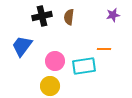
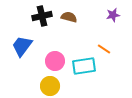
brown semicircle: rotated 98 degrees clockwise
orange line: rotated 32 degrees clockwise
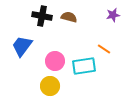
black cross: rotated 24 degrees clockwise
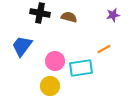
black cross: moved 2 px left, 3 px up
orange line: rotated 64 degrees counterclockwise
cyan rectangle: moved 3 px left, 2 px down
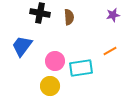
brown semicircle: rotated 70 degrees clockwise
orange line: moved 6 px right, 2 px down
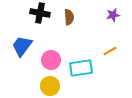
pink circle: moved 4 px left, 1 px up
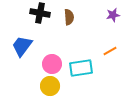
pink circle: moved 1 px right, 4 px down
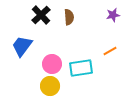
black cross: moved 1 px right, 2 px down; rotated 36 degrees clockwise
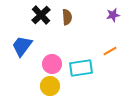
brown semicircle: moved 2 px left
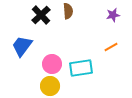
brown semicircle: moved 1 px right, 6 px up
orange line: moved 1 px right, 4 px up
